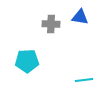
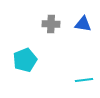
blue triangle: moved 3 px right, 7 px down
cyan pentagon: moved 2 px left, 1 px up; rotated 20 degrees counterclockwise
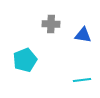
blue triangle: moved 11 px down
cyan line: moved 2 px left
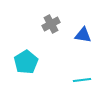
gray cross: rotated 30 degrees counterclockwise
cyan pentagon: moved 1 px right, 2 px down; rotated 10 degrees counterclockwise
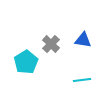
gray cross: moved 20 px down; rotated 18 degrees counterclockwise
blue triangle: moved 5 px down
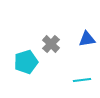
blue triangle: moved 4 px right, 1 px up; rotated 18 degrees counterclockwise
cyan pentagon: rotated 15 degrees clockwise
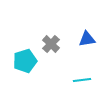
cyan pentagon: moved 1 px left, 1 px up
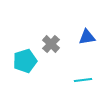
blue triangle: moved 2 px up
cyan line: moved 1 px right
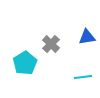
cyan pentagon: moved 2 px down; rotated 15 degrees counterclockwise
cyan line: moved 3 px up
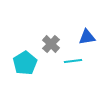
cyan line: moved 10 px left, 16 px up
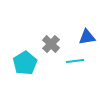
cyan line: moved 2 px right
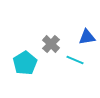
cyan line: moved 1 px up; rotated 30 degrees clockwise
